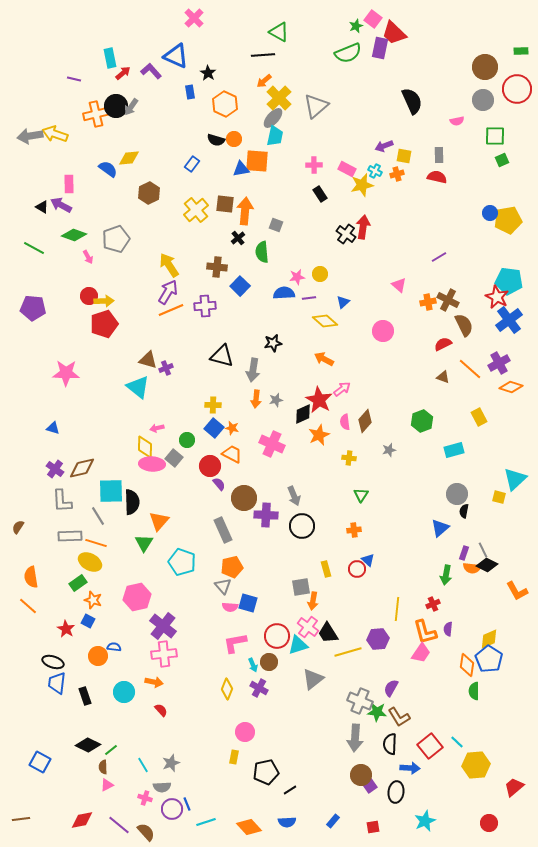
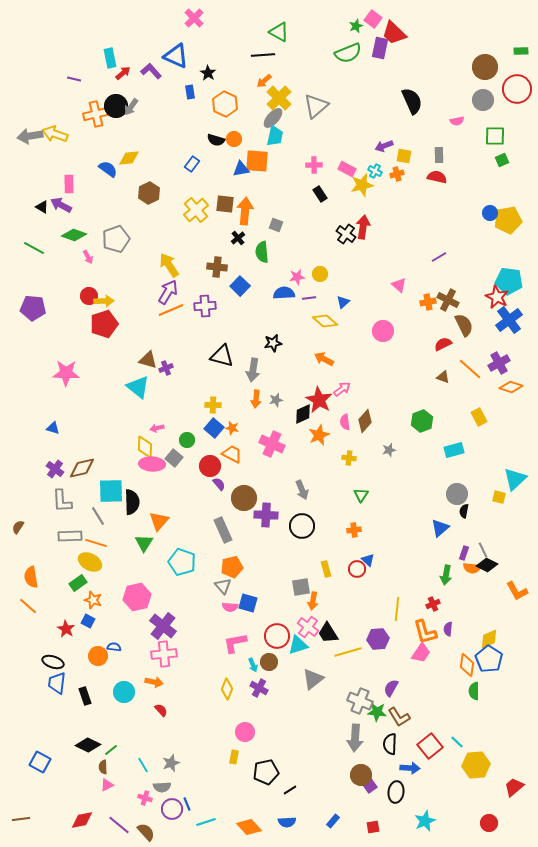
gray arrow at (294, 496): moved 8 px right, 6 px up
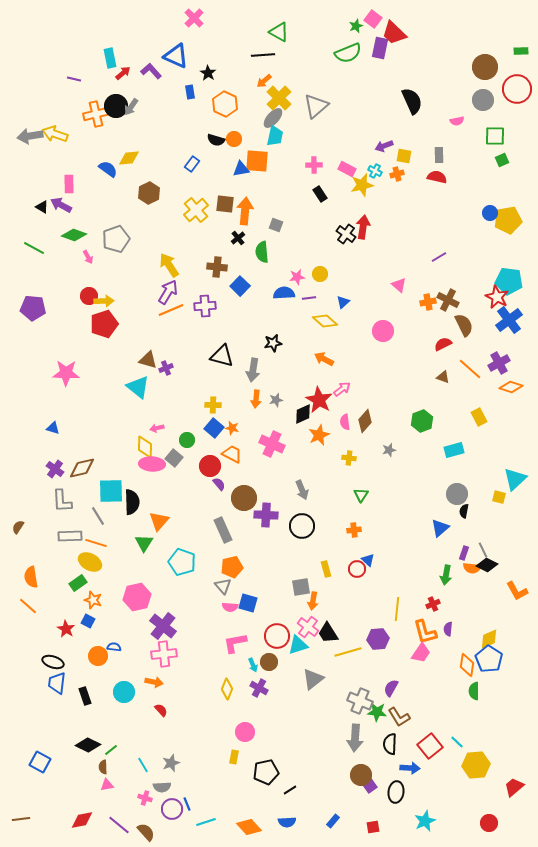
pink triangle at (107, 785): rotated 16 degrees clockwise
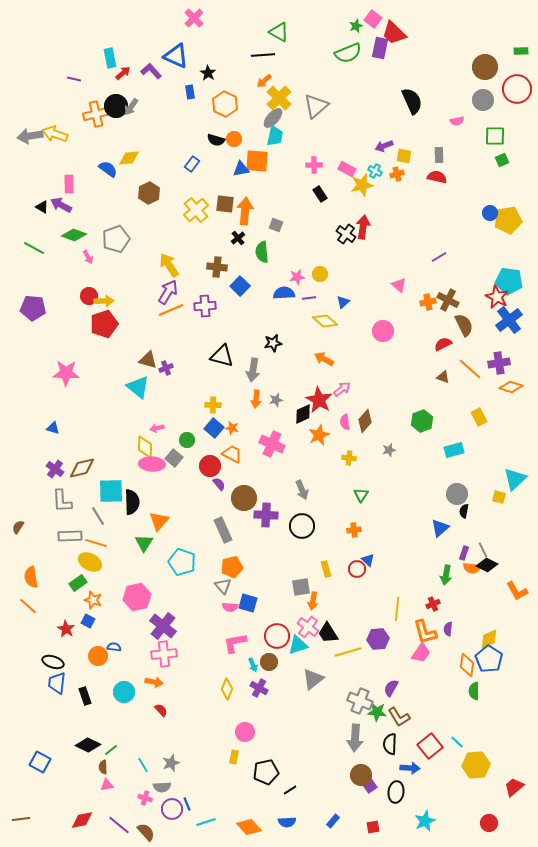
purple cross at (499, 363): rotated 20 degrees clockwise
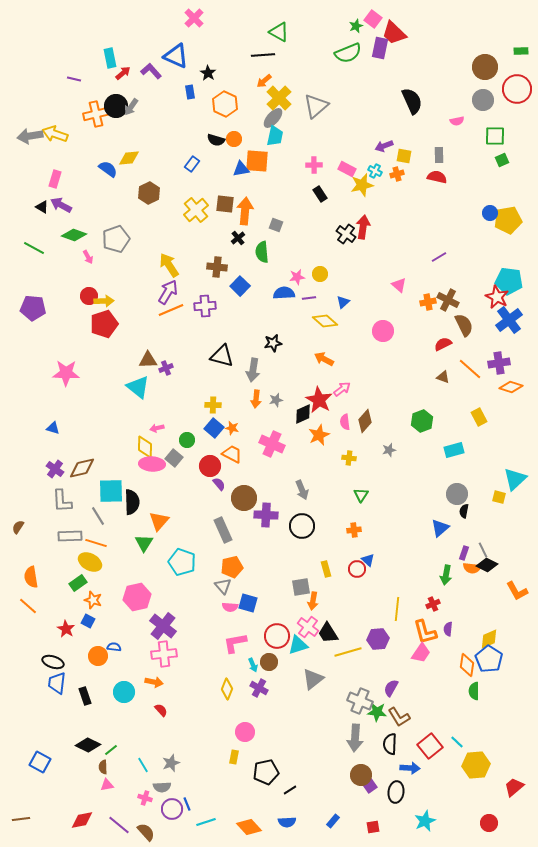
pink rectangle at (69, 184): moved 14 px left, 5 px up; rotated 18 degrees clockwise
brown triangle at (148, 360): rotated 18 degrees counterclockwise
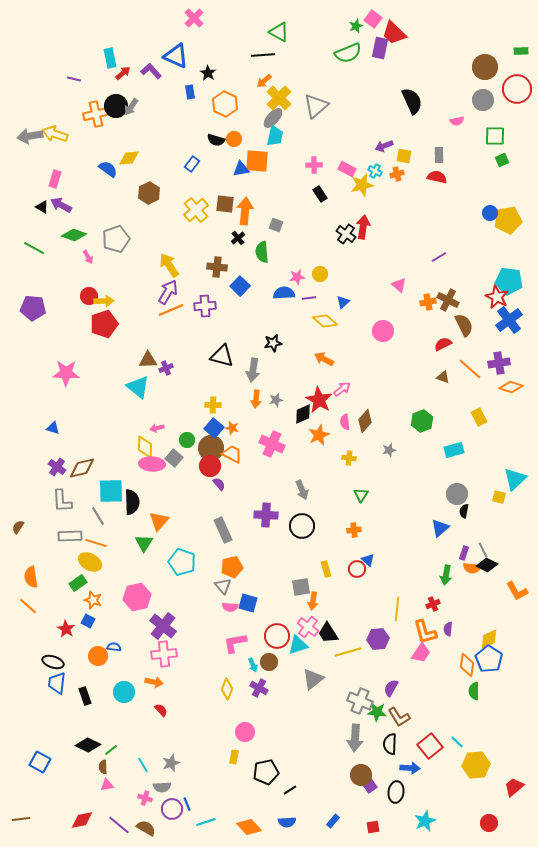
purple cross at (55, 469): moved 2 px right, 2 px up
brown circle at (244, 498): moved 33 px left, 50 px up
brown semicircle at (146, 832): moved 4 px up; rotated 18 degrees counterclockwise
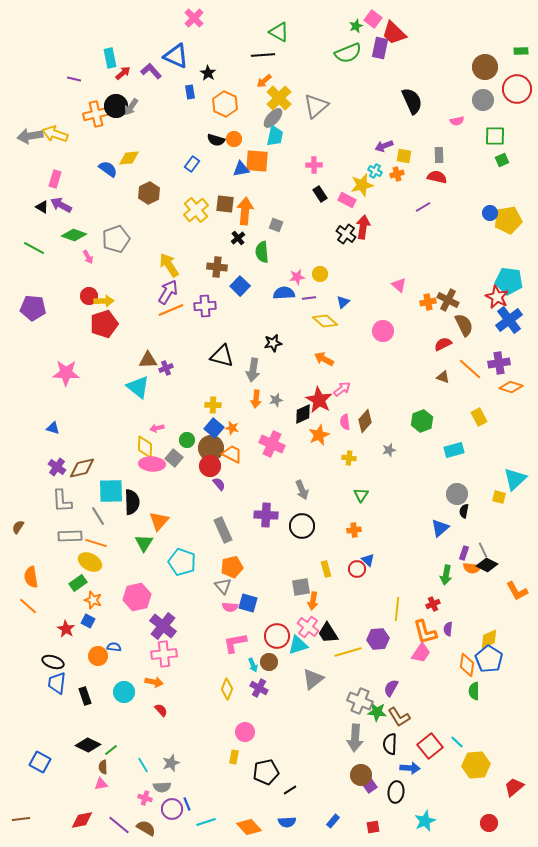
pink rectangle at (347, 169): moved 31 px down
purple line at (439, 257): moved 16 px left, 50 px up
pink triangle at (107, 785): moved 6 px left, 1 px up
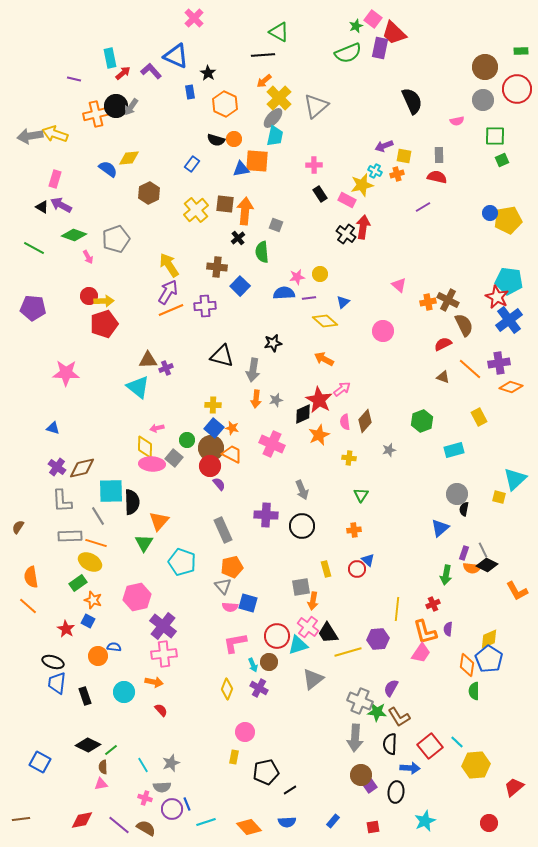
black semicircle at (464, 511): moved 2 px up
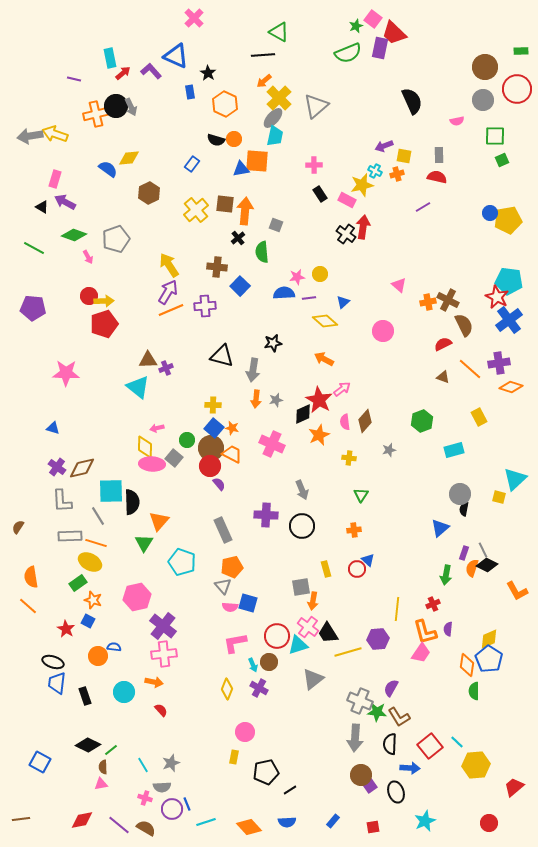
gray arrow at (131, 107): rotated 60 degrees counterclockwise
purple arrow at (61, 205): moved 4 px right, 3 px up
gray circle at (457, 494): moved 3 px right
orange semicircle at (472, 568): rotated 102 degrees clockwise
black ellipse at (396, 792): rotated 25 degrees counterclockwise
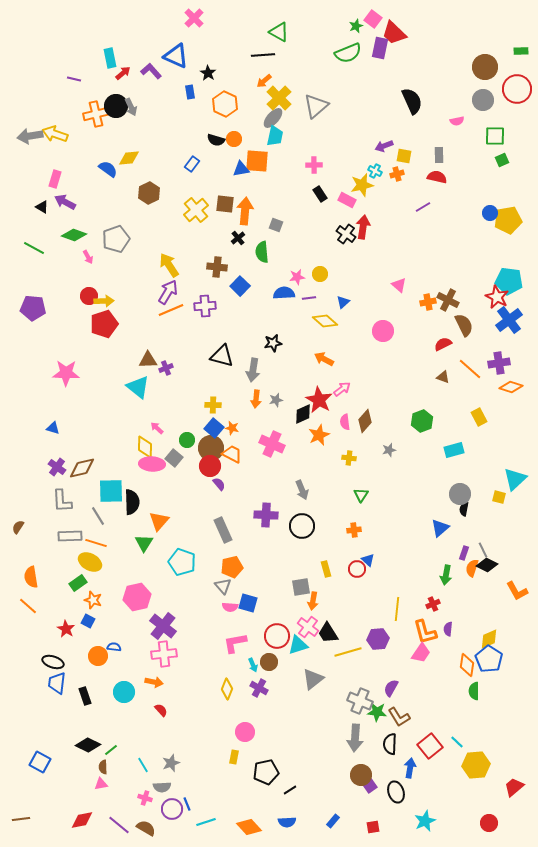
pink arrow at (157, 428): rotated 56 degrees clockwise
blue arrow at (410, 768): rotated 84 degrees counterclockwise
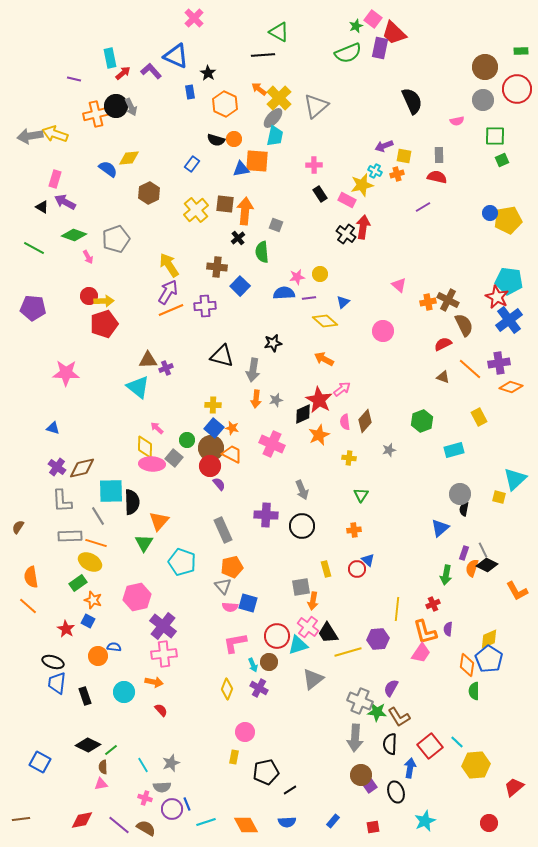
orange arrow at (264, 81): moved 5 px left, 8 px down; rotated 77 degrees clockwise
orange diamond at (249, 827): moved 3 px left, 2 px up; rotated 15 degrees clockwise
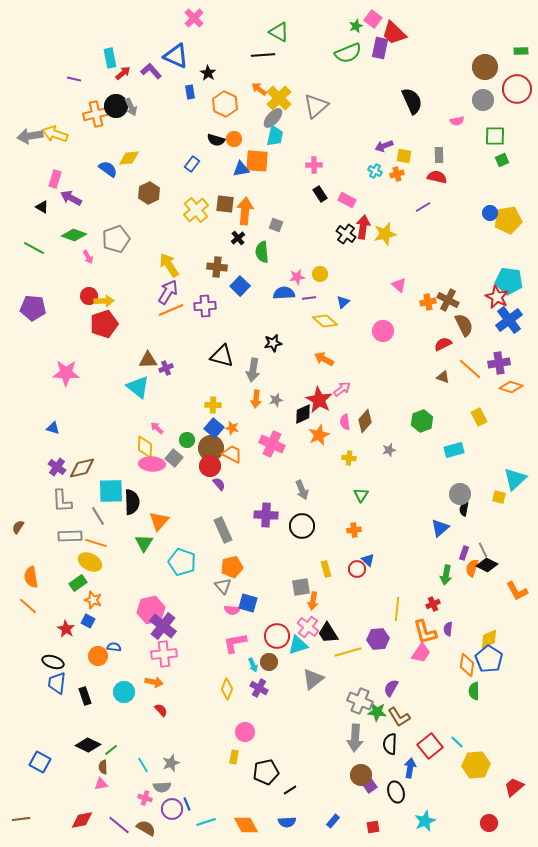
yellow star at (362, 185): moved 23 px right, 49 px down
purple arrow at (65, 202): moved 6 px right, 4 px up
pink hexagon at (137, 597): moved 14 px right, 13 px down
pink semicircle at (230, 607): moved 2 px right, 3 px down
